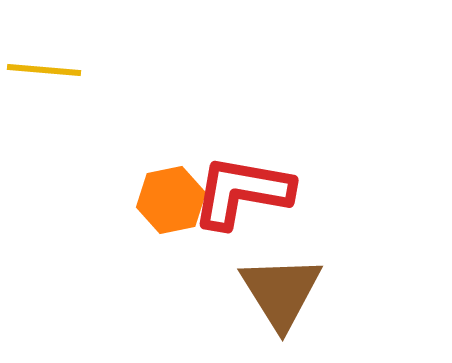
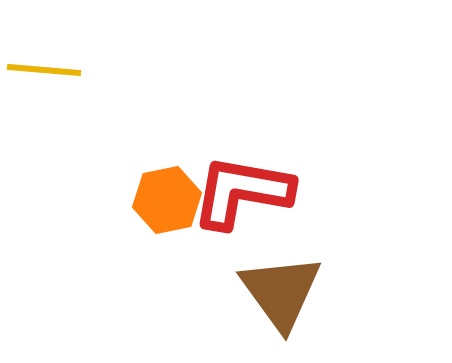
orange hexagon: moved 4 px left
brown triangle: rotated 4 degrees counterclockwise
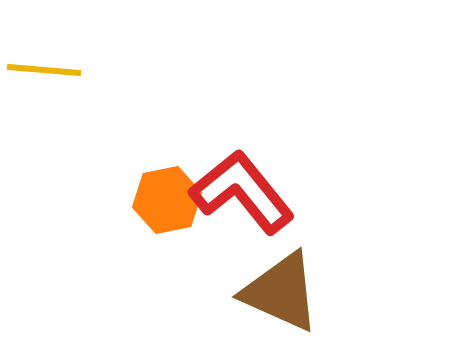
red L-shape: rotated 41 degrees clockwise
brown triangle: rotated 30 degrees counterclockwise
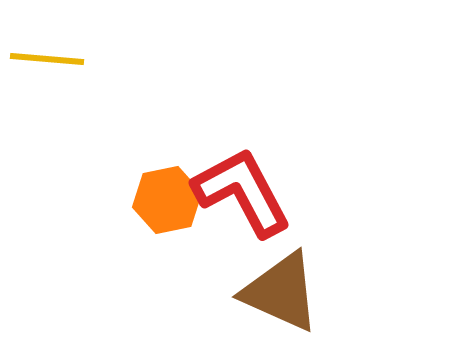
yellow line: moved 3 px right, 11 px up
red L-shape: rotated 11 degrees clockwise
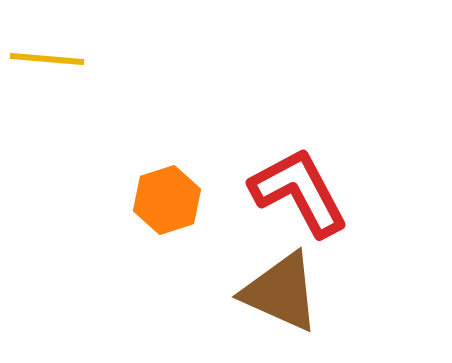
red L-shape: moved 57 px right
orange hexagon: rotated 6 degrees counterclockwise
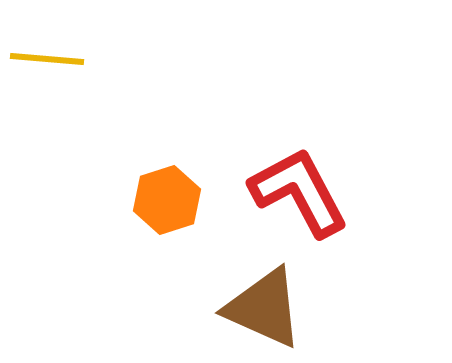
brown triangle: moved 17 px left, 16 px down
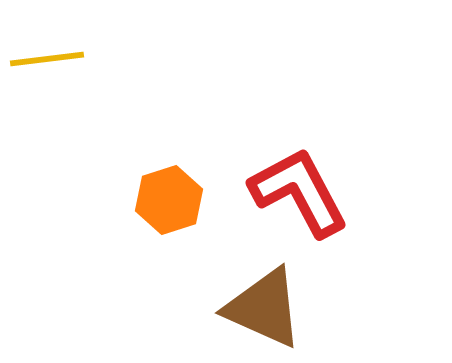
yellow line: rotated 12 degrees counterclockwise
orange hexagon: moved 2 px right
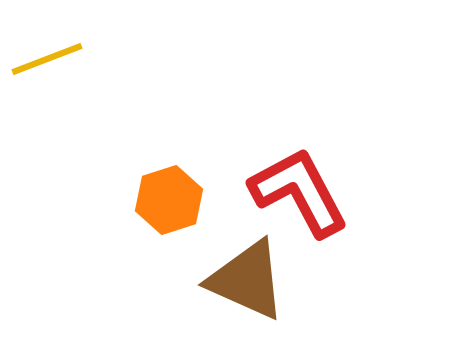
yellow line: rotated 14 degrees counterclockwise
brown triangle: moved 17 px left, 28 px up
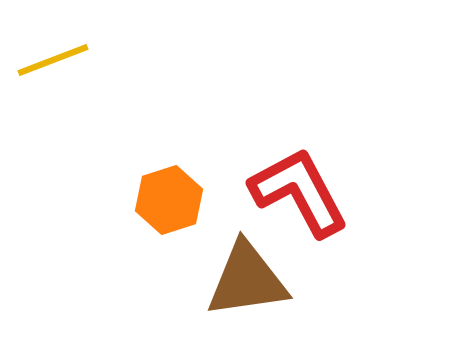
yellow line: moved 6 px right, 1 px down
brown triangle: rotated 32 degrees counterclockwise
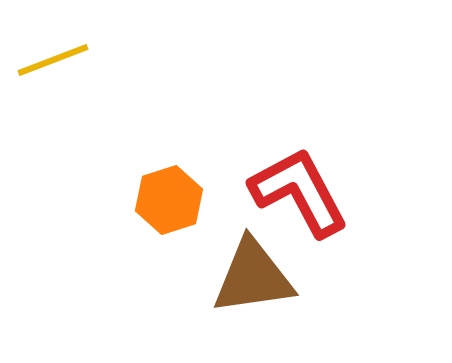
brown triangle: moved 6 px right, 3 px up
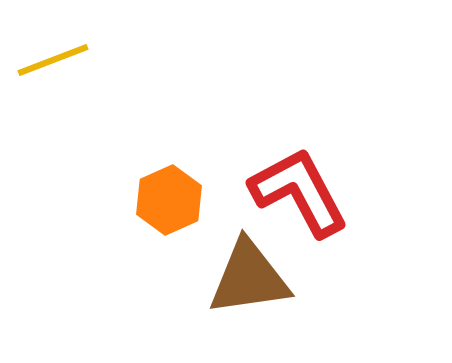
orange hexagon: rotated 6 degrees counterclockwise
brown triangle: moved 4 px left, 1 px down
